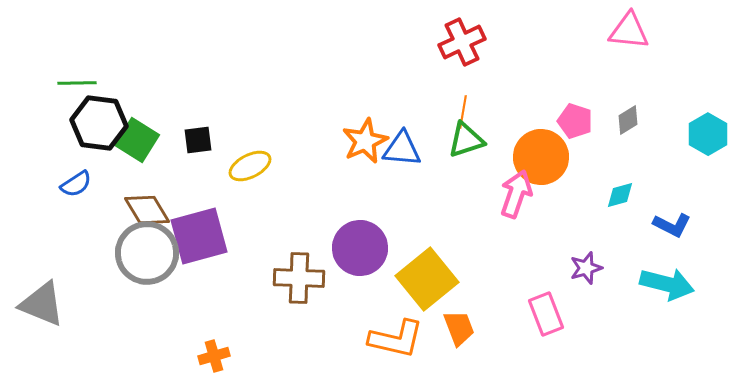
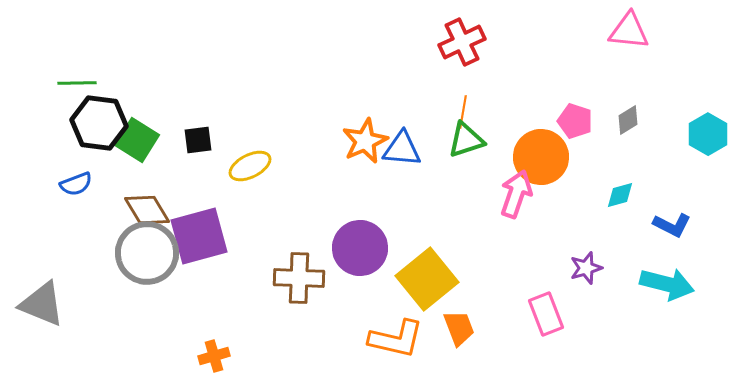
blue semicircle: rotated 12 degrees clockwise
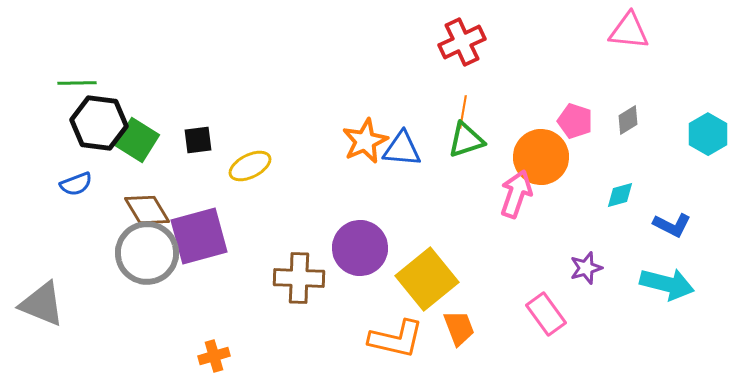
pink rectangle: rotated 15 degrees counterclockwise
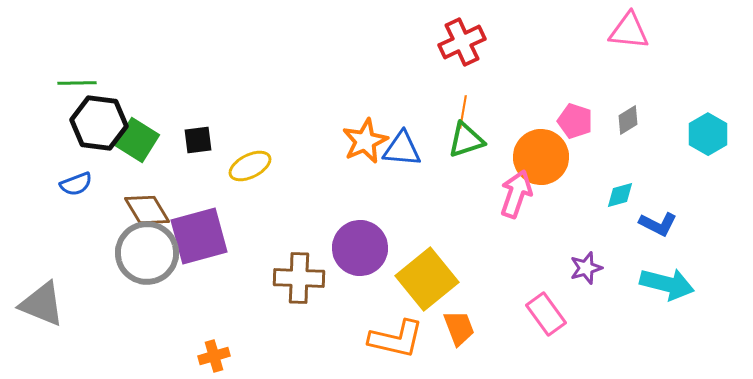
blue L-shape: moved 14 px left, 1 px up
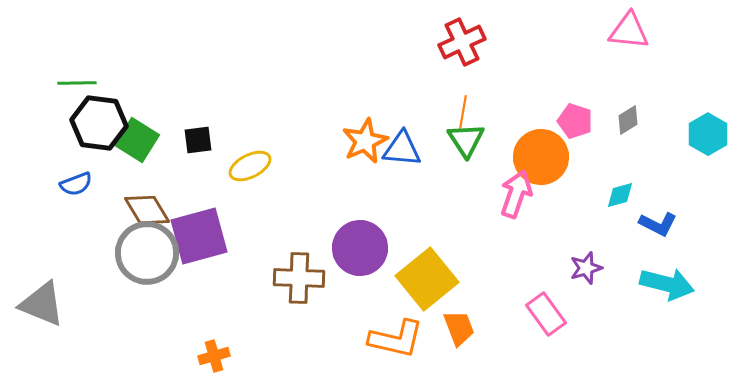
green triangle: rotated 45 degrees counterclockwise
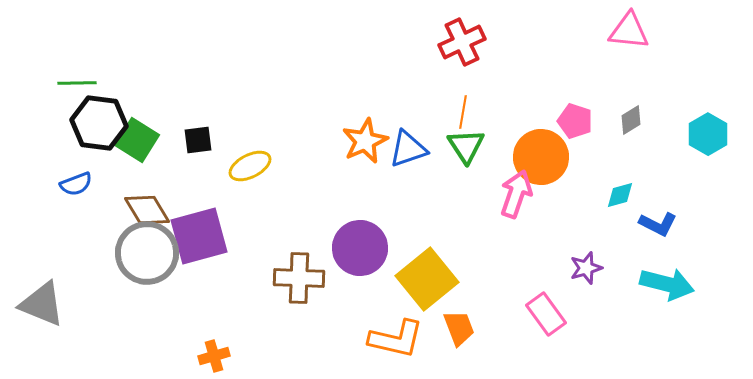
gray diamond: moved 3 px right
green triangle: moved 6 px down
blue triangle: moved 6 px right; rotated 24 degrees counterclockwise
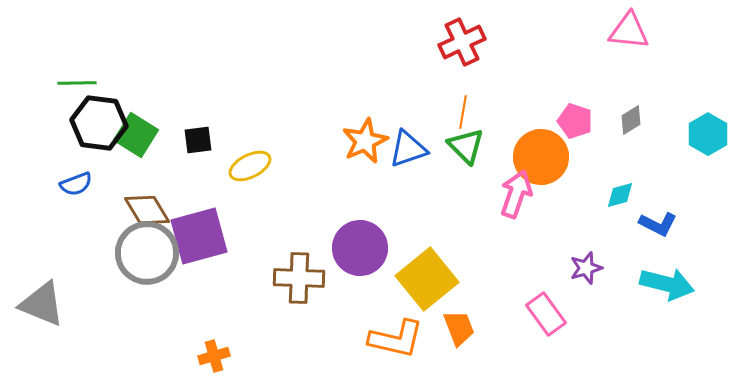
green square: moved 1 px left, 5 px up
green triangle: rotated 12 degrees counterclockwise
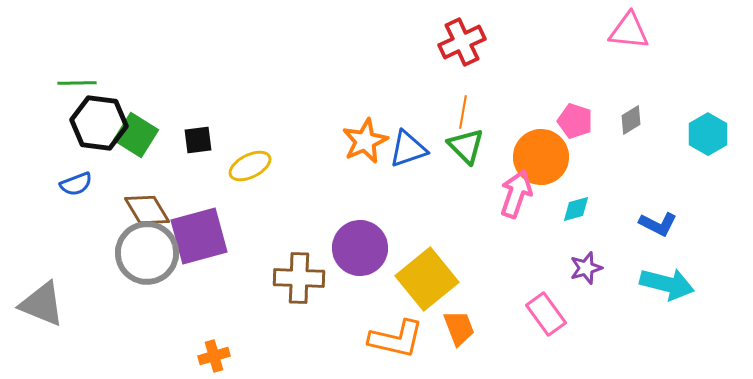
cyan diamond: moved 44 px left, 14 px down
